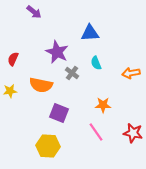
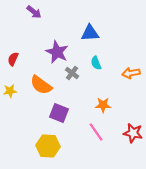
orange semicircle: rotated 25 degrees clockwise
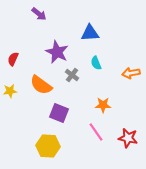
purple arrow: moved 5 px right, 2 px down
gray cross: moved 2 px down
red star: moved 5 px left, 5 px down
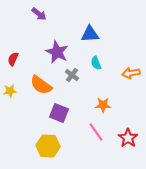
blue triangle: moved 1 px down
red star: rotated 24 degrees clockwise
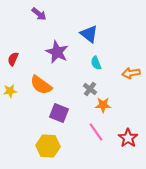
blue triangle: moved 1 px left; rotated 42 degrees clockwise
gray cross: moved 18 px right, 14 px down
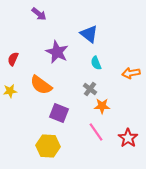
orange star: moved 1 px left, 1 px down
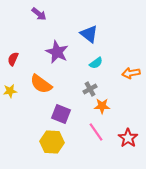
cyan semicircle: rotated 104 degrees counterclockwise
orange semicircle: moved 1 px up
gray cross: rotated 24 degrees clockwise
purple square: moved 2 px right, 1 px down
yellow hexagon: moved 4 px right, 4 px up
